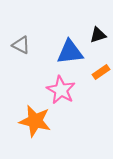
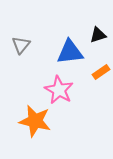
gray triangle: rotated 42 degrees clockwise
pink star: moved 2 px left
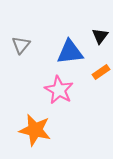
black triangle: moved 2 px right, 1 px down; rotated 36 degrees counterclockwise
orange star: moved 9 px down
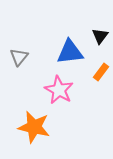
gray triangle: moved 2 px left, 12 px down
orange rectangle: rotated 18 degrees counterclockwise
orange star: moved 1 px left, 3 px up
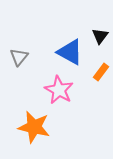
blue triangle: rotated 36 degrees clockwise
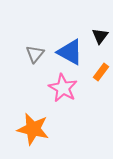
gray triangle: moved 16 px right, 3 px up
pink star: moved 4 px right, 2 px up
orange star: moved 1 px left, 2 px down
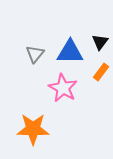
black triangle: moved 6 px down
blue triangle: rotated 28 degrees counterclockwise
orange star: rotated 12 degrees counterclockwise
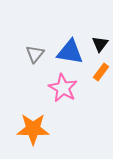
black triangle: moved 2 px down
blue triangle: rotated 8 degrees clockwise
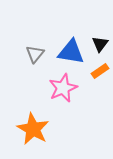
blue triangle: moved 1 px right
orange rectangle: moved 1 px left, 1 px up; rotated 18 degrees clockwise
pink star: rotated 20 degrees clockwise
orange star: rotated 28 degrees clockwise
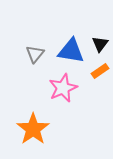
blue triangle: moved 1 px up
orange star: rotated 8 degrees clockwise
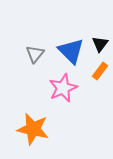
blue triangle: rotated 36 degrees clockwise
orange rectangle: rotated 18 degrees counterclockwise
orange star: rotated 24 degrees counterclockwise
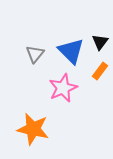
black triangle: moved 2 px up
